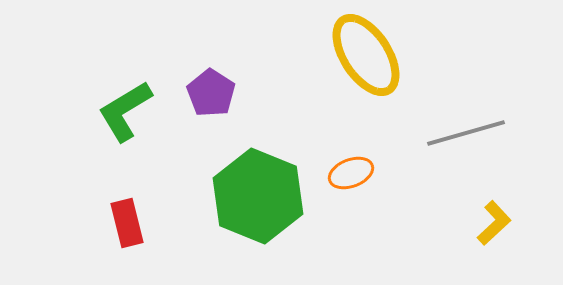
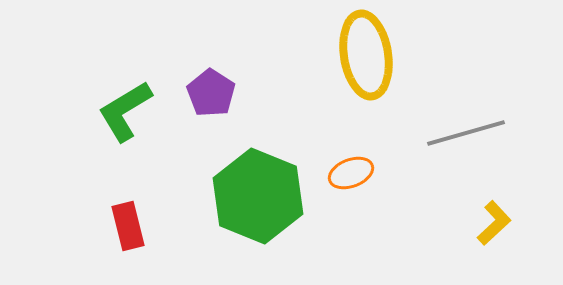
yellow ellipse: rotated 24 degrees clockwise
red rectangle: moved 1 px right, 3 px down
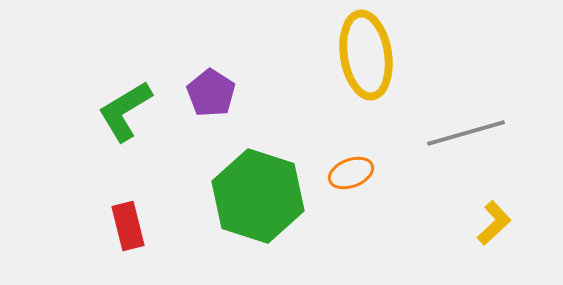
green hexagon: rotated 4 degrees counterclockwise
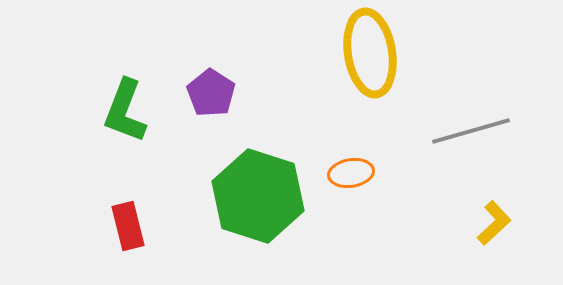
yellow ellipse: moved 4 px right, 2 px up
green L-shape: rotated 38 degrees counterclockwise
gray line: moved 5 px right, 2 px up
orange ellipse: rotated 12 degrees clockwise
